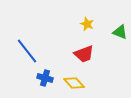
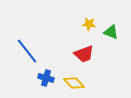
yellow star: moved 2 px right; rotated 16 degrees counterclockwise
green triangle: moved 9 px left
blue cross: moved 1 px right
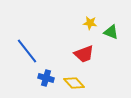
yellow star: moved 1 px right, 1 px up
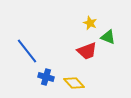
yellow star: rotated 16 degrees clockwise
green triangle: moved 3 px left, 5 px down
red trapezoid: moved 3 px right, 3 px up
blue cross: moved 1 px up
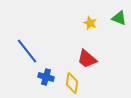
green triangle: moved 11 px right, 19 px up
red trapezoid: moved 8 px down; rotated 60 degrees clockwise
yellow diamond: moved 2 px left; rotated 50 degrees clockwise
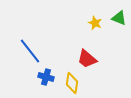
yellow star: moved 5 px right
blue line: moved 3 px right
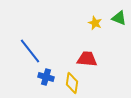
red trapezoid: rotated 145 degrees clockwise
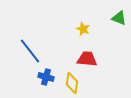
yellow star: moved 12 px left, 6 px down
